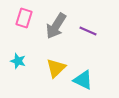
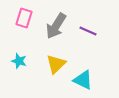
cyan star: moved 1 px right
yellow triangle: moved 4 px up
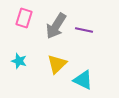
purple line: moved 4 px left, 1 px up; rotated 12 degrees counterclockwise
yellow triangle: moved 1 px right
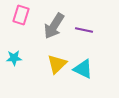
pink rectangle: moved 3 px left, 3 px up
gray arrow: moved 2 px left
cyan star: moved 5 px left, 3 px up; rotated 21 degrees counterclockwise
cyan triangle: moved 11 px up
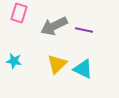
pink rectangle: moved 2 px left, 2 px up
gray arrow: rotated 32 degrees clockwise
cyan star: moved 3 px down; rotated 14 degrees clockwise
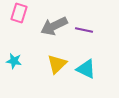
cyan triangle: moved 3 px right
